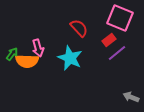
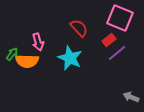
pink arrow: moved 6 px up
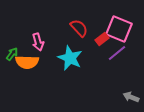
pink square: moved 1 px left, 11 px down
red rectangle: moved 7 px left, 1 px up
orange semicircle: moved 1 px down
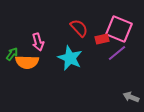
red rectangle: rotated 24 degrees clockwise
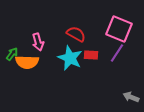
red semicircle: moved 3 px left, 6 px down; rotated 18 degrees counterclockwise
red rectangle: moved 11 px left, 16 px down; rotated 16 degrees clockwise
purple line: rotated 18 degrees counterclockwise
